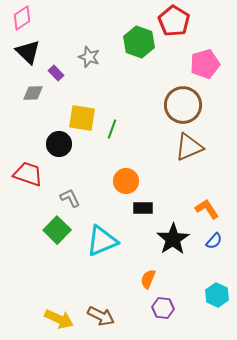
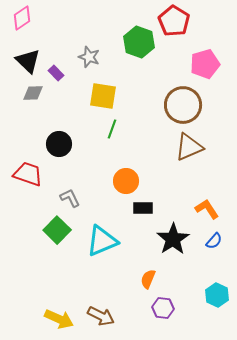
black triangle: moved 9 px down
yellow square: moved 21 px right, 22 px up
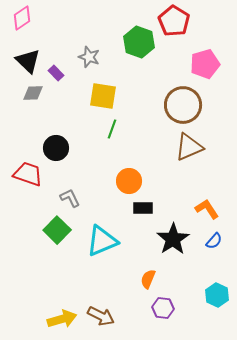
black circle: moved 3 px left, 4 px down
orange circle: moved 3 px right
yellow arrow: moved 3 px right; rotated 40 degrees counterclockwise
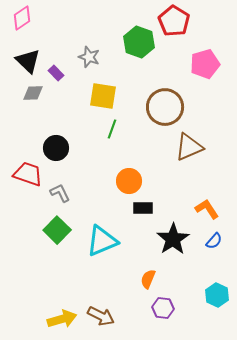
brown circle: moved 18 px left, 2 px down
gray L-shape: moved 10 px left, 5 px up
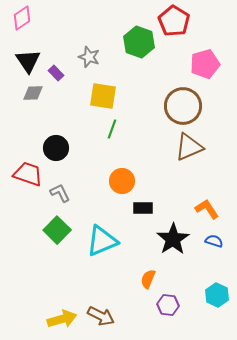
black triangle: rotated 12 degrees clockwise
brown circle: moved 18 px right, 1 px up
orange circle: moved 7 px left
blue semicircle: rotated 114 degrees counterclockwise
purple hexagon: moved 5 px right, 3 px up
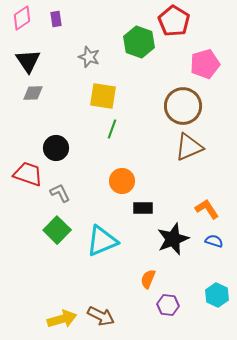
purple rectangle: moved 54 px up; rotated 35 degrees clockwise
black star: rotated 12 degrees clockwise
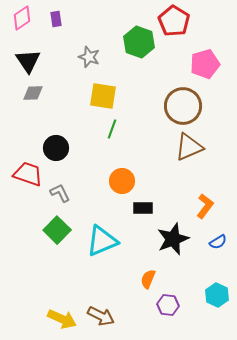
orange L-shape: moved 2 px left, 3 px up; rotated 70 degrees clockwise
blue semicircle: moved 4 px right, 1 px down; rotated 132 degrees clockwise
yellow arrow: rotated 40 degrees clockwise
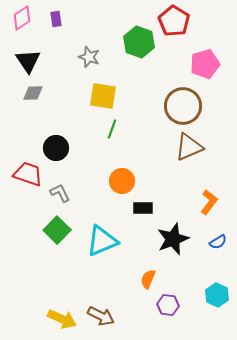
orange L-shape: moved 4 px right, 4 px up
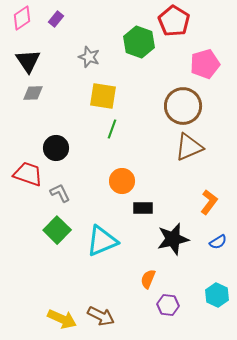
purple rectangle: rotated 49 degrees clockwise
black star: rotated 8 degrees clockwise
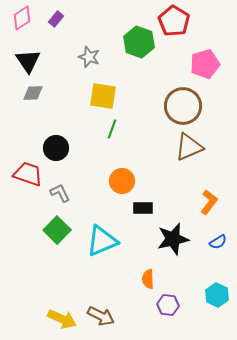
orange semicircle: rotated 24 degrees counterclockwise
